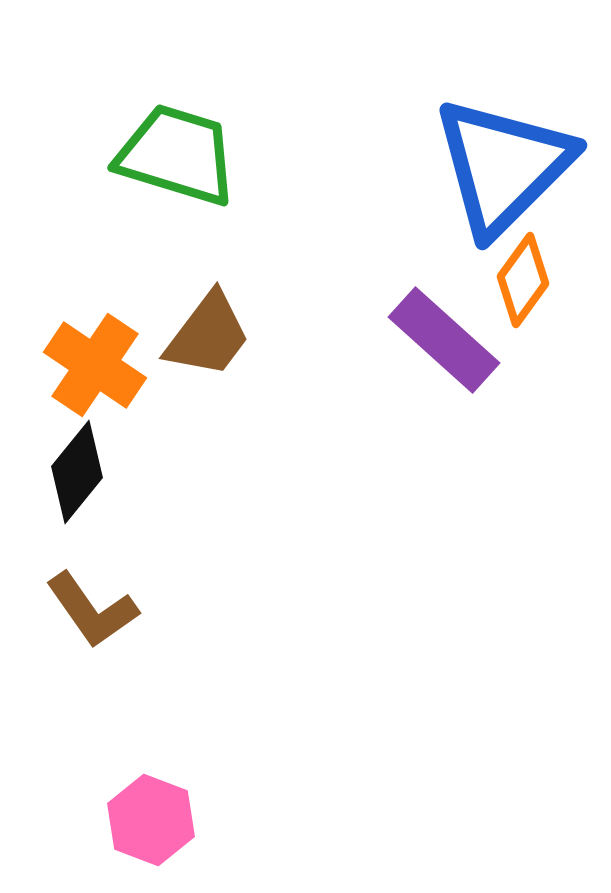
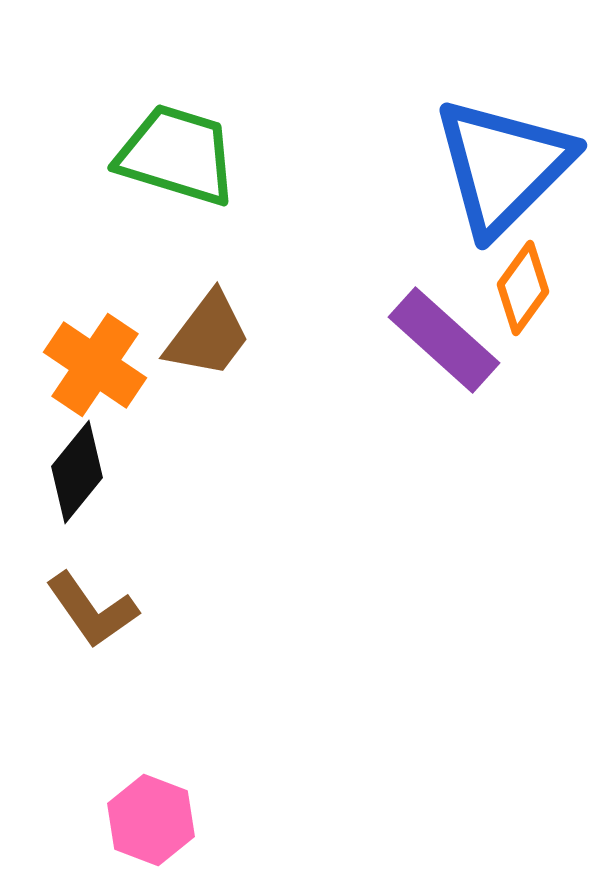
orange diamond: moved 8 px down
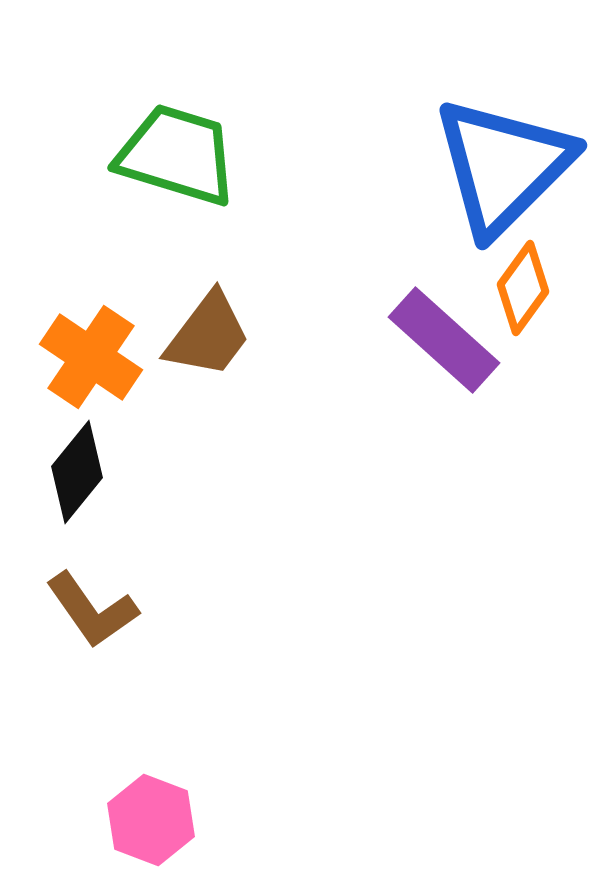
orange cross: moved 4 px left, 8 px up
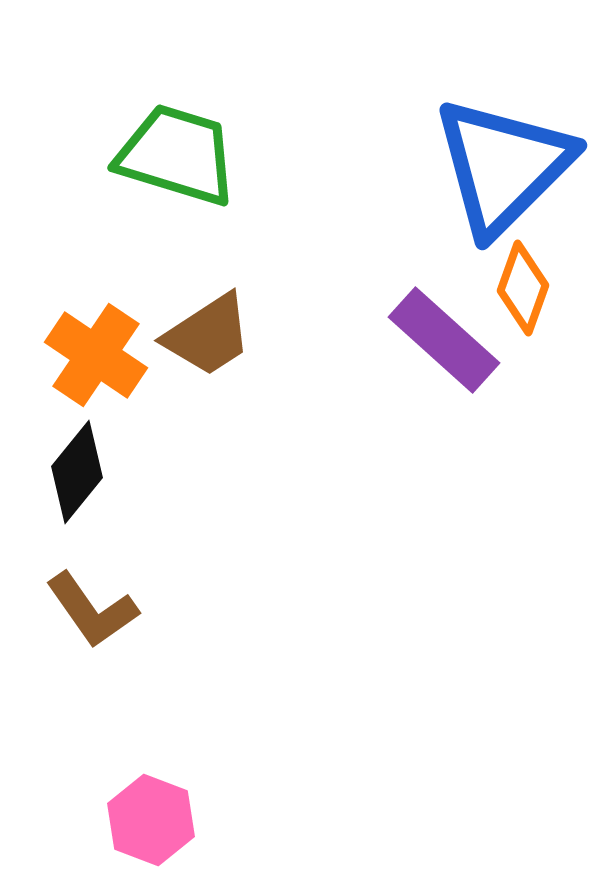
orange diamond: rotated 16 degrees counterclockwise
brown trapezoid: rotated 20 degrees clockwise
orange cross: moved 5 px right, 2 px up
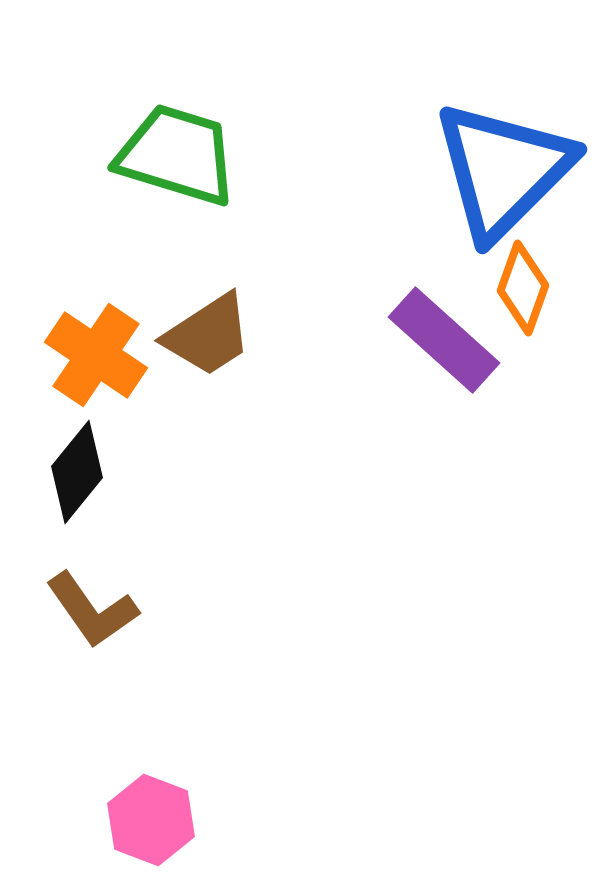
blue triangle: moved 4 px down
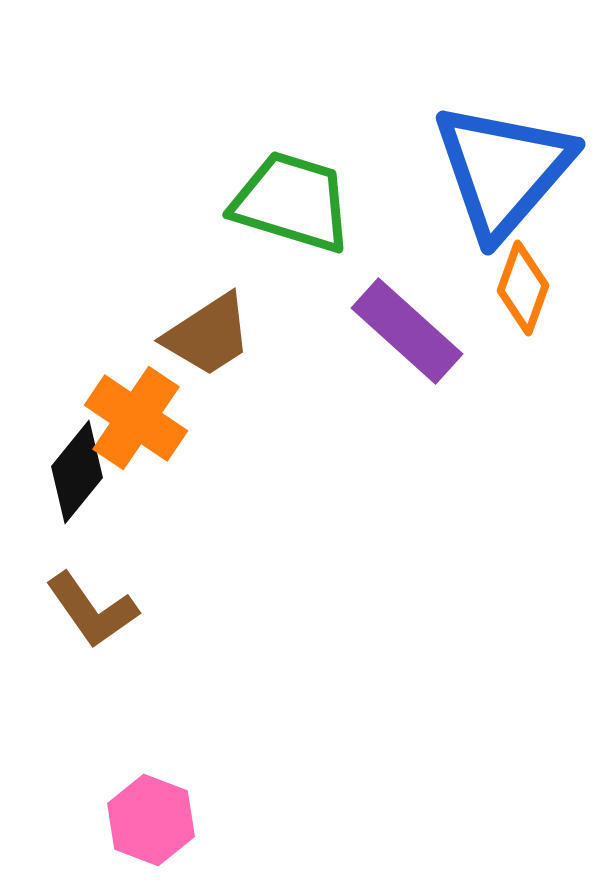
green trapezoid: moved 115 px right, 47 px down
blue triangle: rotated 4 degrees counterclockwise
purple rectangle: moved 37 px left, 9 px up
orange cross: moved 40 px right, 63 px down
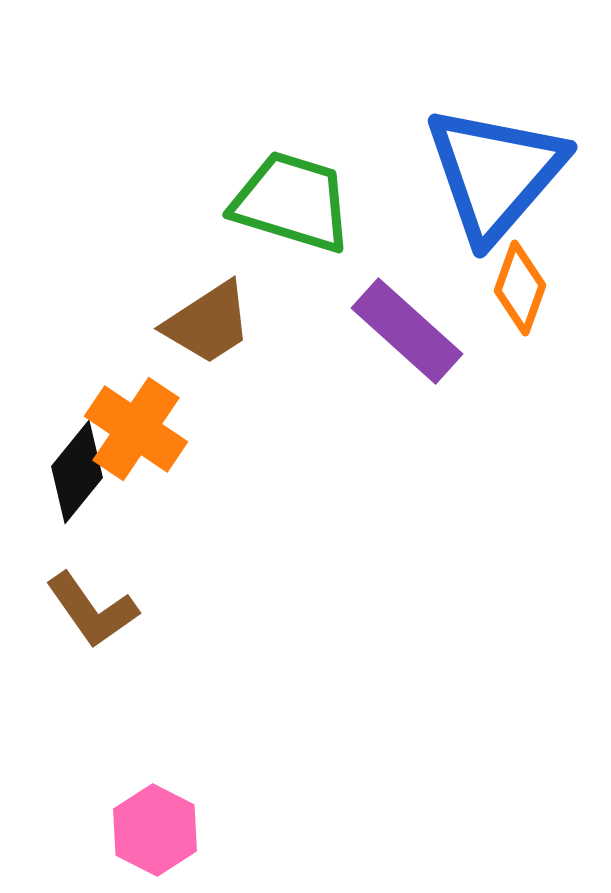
blue triangle: moved 8 px left, 3 px down
orange diamond: moved 3 px left
brown trapezoid: moved 12 px up
orange cross: moved 11 px down
pink hexagon: moved 4 px right, 10 px down; rotated 6 degrees clockwise
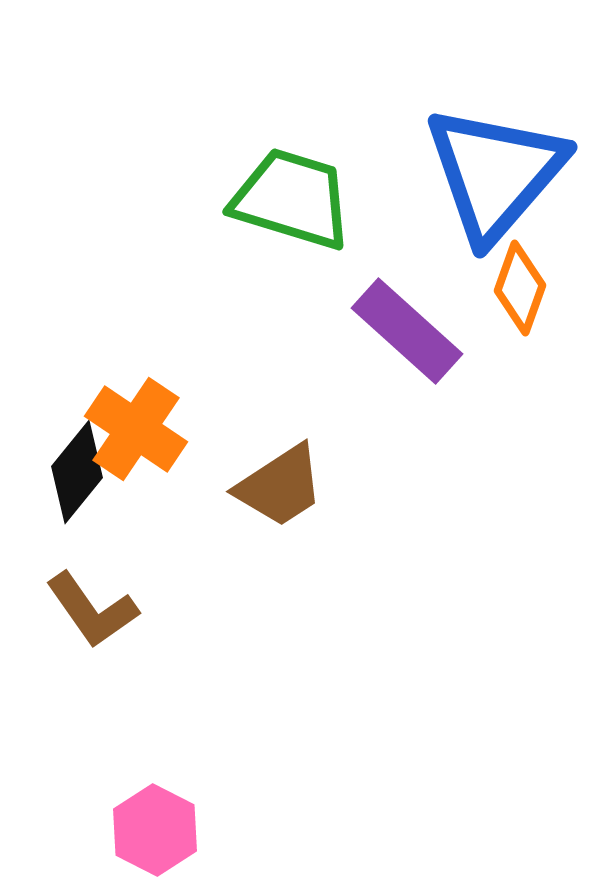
green trapezoid: moved 3 px up
brown trapezoid: moved 72 px right, 163 px down
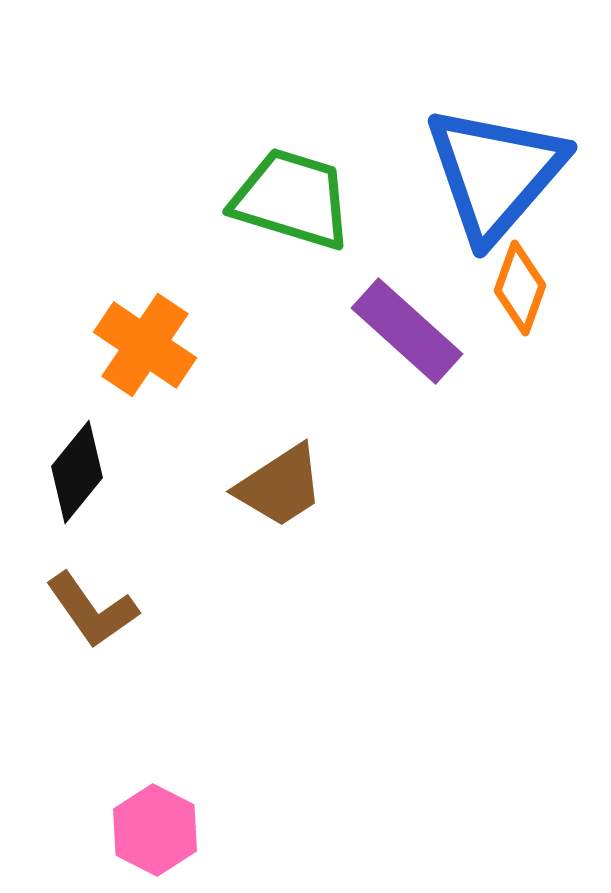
orange cross: moved 9 px right, 84 px up
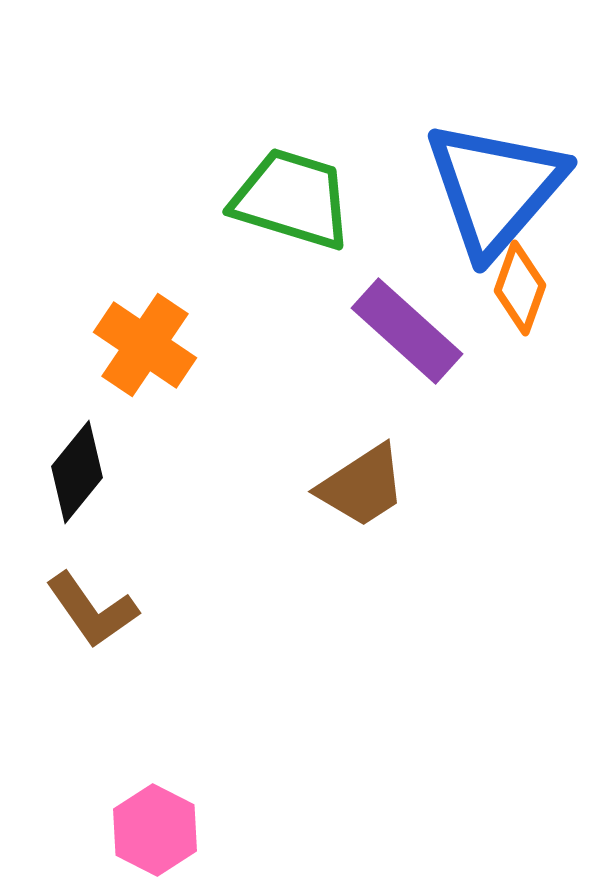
blue triangle: moved 15 px down
brown trapezoid: moved 82 px right
